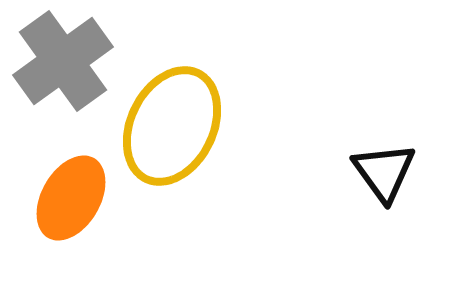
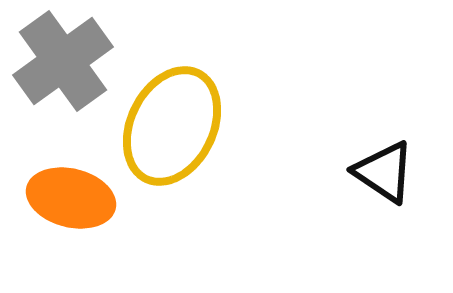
black triangle: rotated 20 degrees counterclockwise
orange ellipse: rotated 74 degrees clockwise
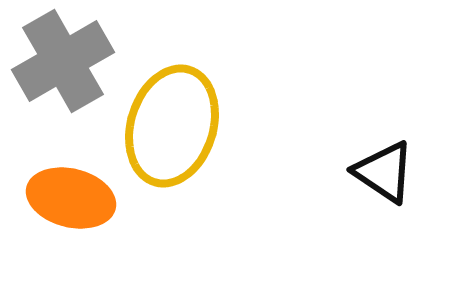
gray cross: rotated 6 degrees clockwise
yellow ellipse: rotated 9 degrees counterclockwise
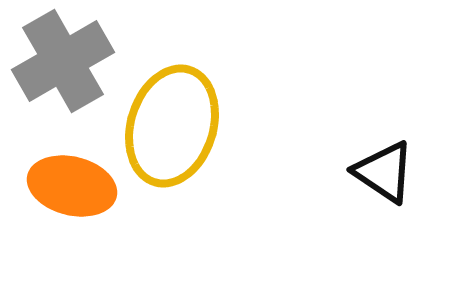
orange ellipse: moved 1 px right, 12 px up
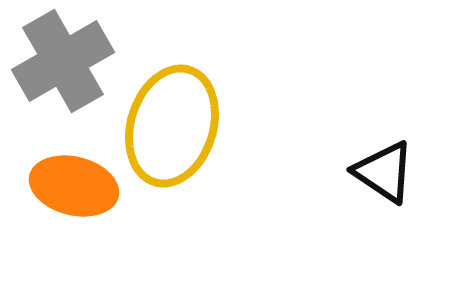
orange ellipse: moved 2 px right
